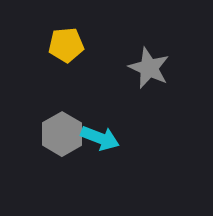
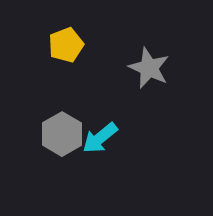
yellow pentagon: rotated 16 degrees counterclockwise
cyan arrow: rotated 120 degrees clockwise
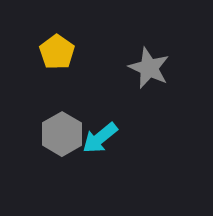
yellow pentagon: moved 9 px left, 7 px down; rotated 16 degrees counterclockwise
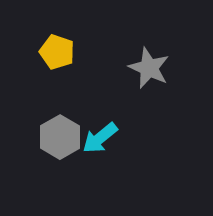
yellow pentagon: rotated 16 degrees counterclockwise
gray hexagon: moved 2 px left, 3 px down
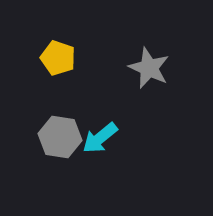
yellow pentagon: moved 1 px right, 6 px down
gray hexagon: rotated 21 degrees counterclockwise
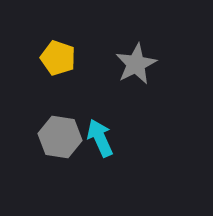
gray star: moved 13 px left, 4 px up; rotated 21 degrees clockwise
cyan arrow: rotated 105 degrees clockwise
